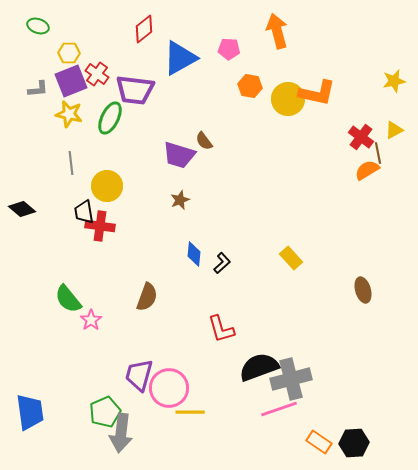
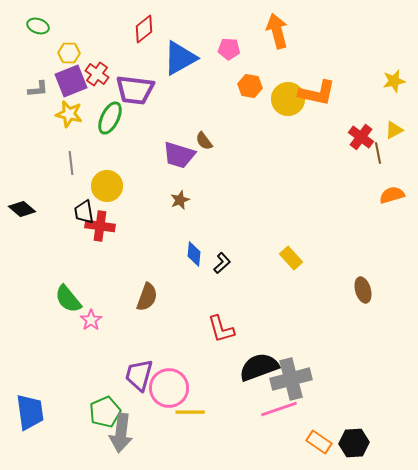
orange semicircle at (367, 170): moved 25 px right, 25 px down; rotated 15 degrees clockwise
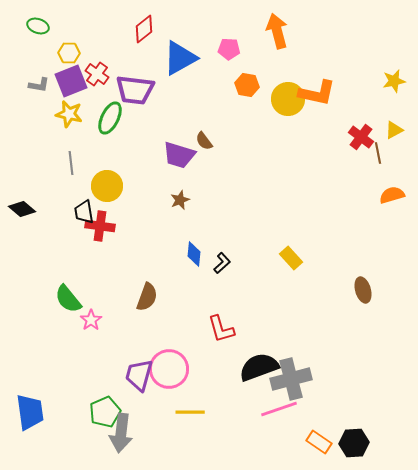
orange hexagon at (250, 86): moved 3 px left, 1 px up
gray L-shape at (38, 89): moved 1 px right, 4 px up; rotated 15 degrees clockwise
pink circle at (169, 388): moved 19 px up
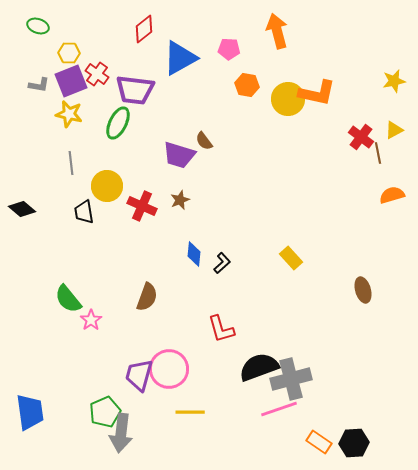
green ellipse at (110, 118): moved 8 px right, 5 px down
red cross at (100, 226): moved 42 px right, 20 px up; rotated 16 degrees clockwise
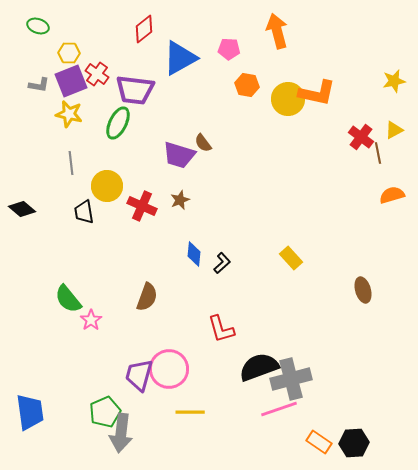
brown semicircle at (204, 141): moved 1 px left, 2 px down
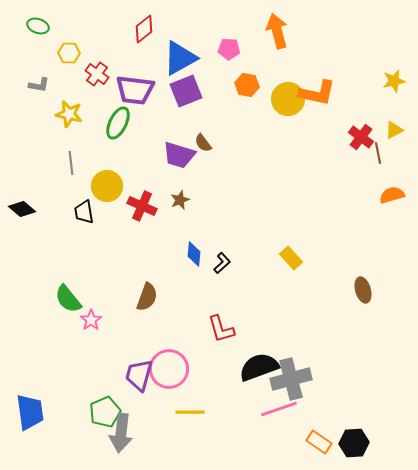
purple square at (71, 81): moved 115 px right, 10 px down
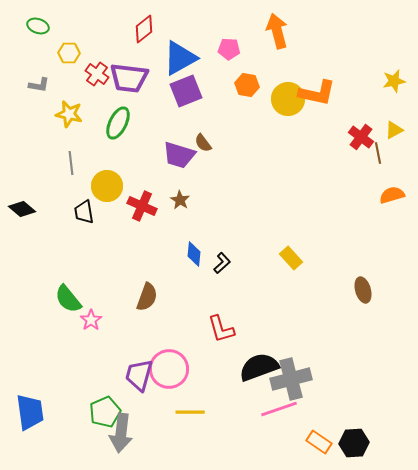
purple trapezoid at (135, 90): moved 6 px left, 12 px up
brown star at (180, 200): rotated 18 degrees counterclockwise
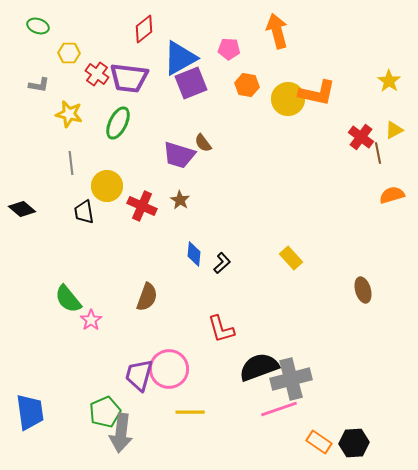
yellow star at (394, 81): moved 5 px left; rotated 25 degrees counterclockwise
purple square at (186, 91): moved 5 px right, 8 px up
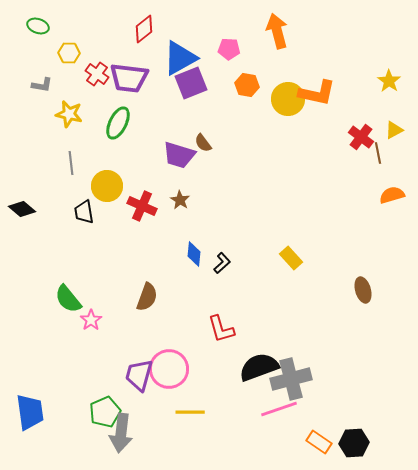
gray L-shape at (39, 85): moved 3 px right
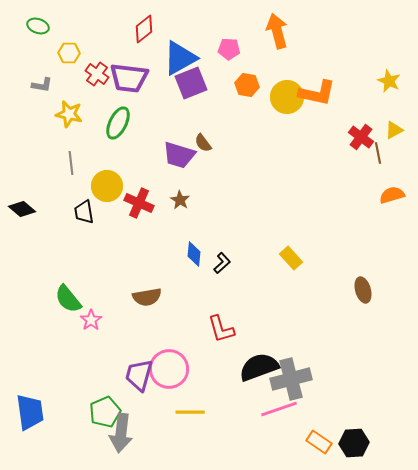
yellow star at (389, 81): rotated 10 degrees counterclockwise
yellow circle at (288, 99): moved 1 px left, 2 px up
red cross at (142, 206): moved 3 px left, 3 px up
brown semicircle at (147, 297): rotated 60 degrees clockwise
